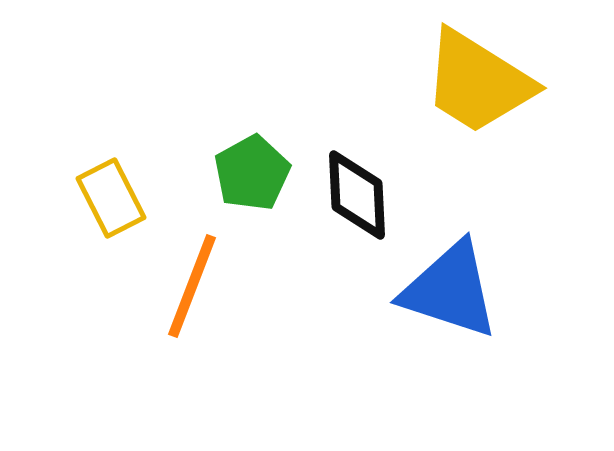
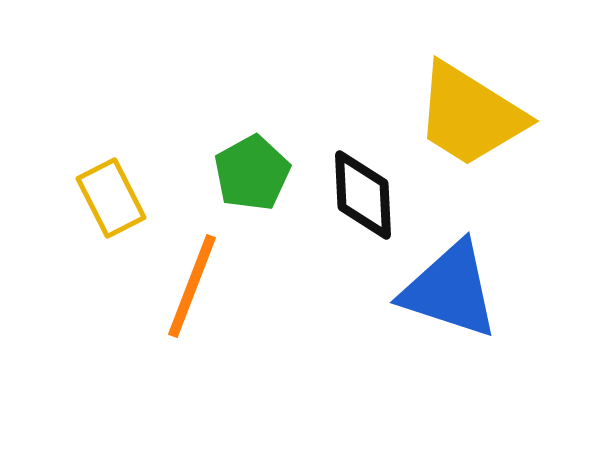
yellow trapezoid: moved 8 px left, 33 px down
black diamond: moved 6 px right
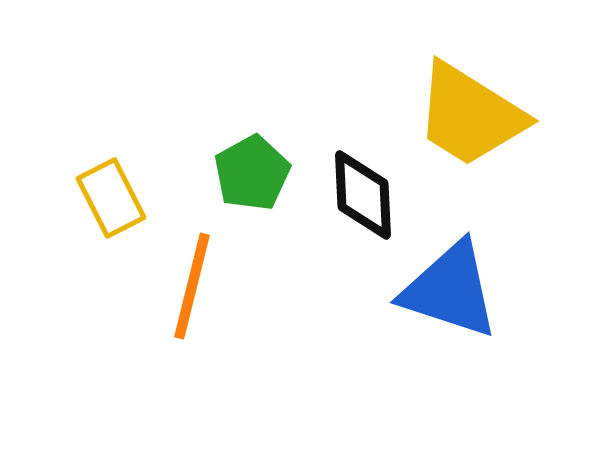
orange line: rotated 7 degrees counterclockwise
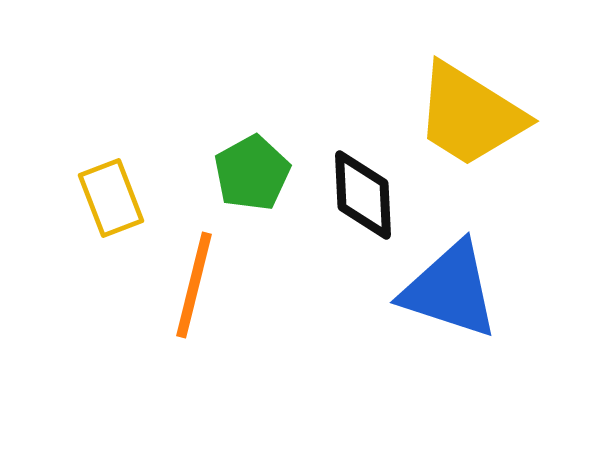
yellow rectangle: rotated 6 degrees clockwise
orange line: moved 2 px right, 1 px up
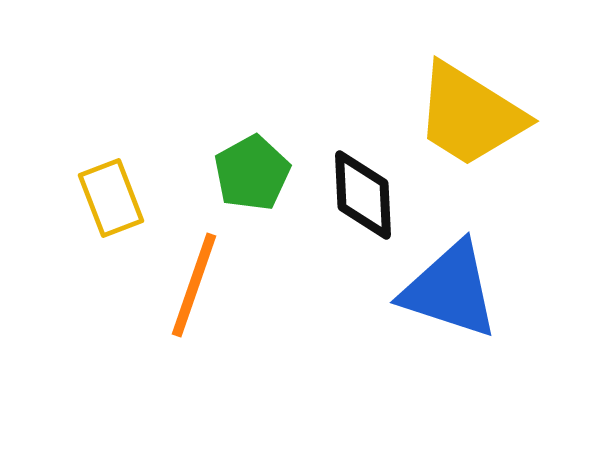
orange line: rotated 5 degrees clockwise
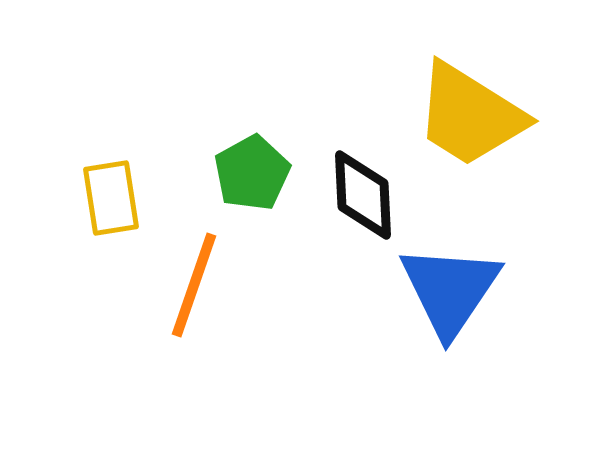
yellow rectangle: rotated 12 degrees clockwise
blue triangle: rotated 46 degrees clockwise
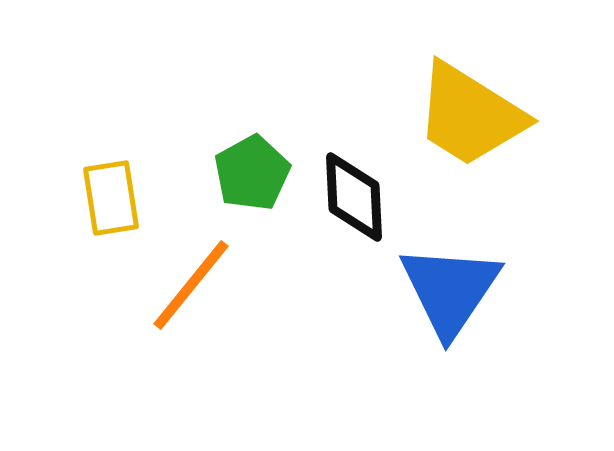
black diamond: moved 9 px left, 2 px down
orange line: moved 3 px left; rotated 20 degrees clockwise
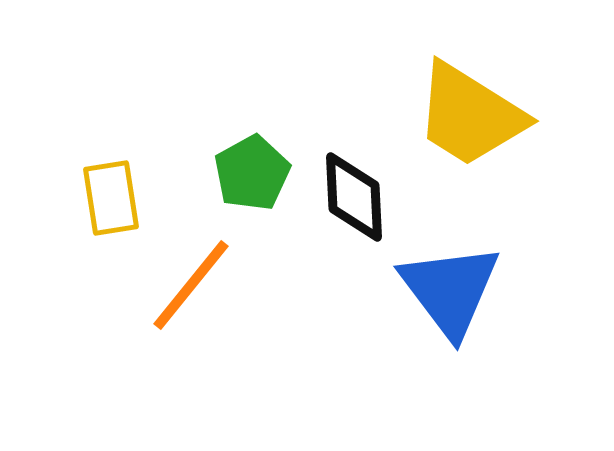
blue triangle: rotated 11 degrees counterclockwise
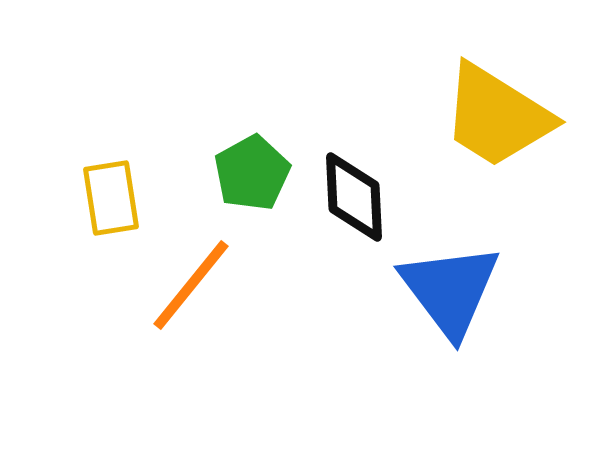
yellow trapezoid: moved 27 px right, 1 px down
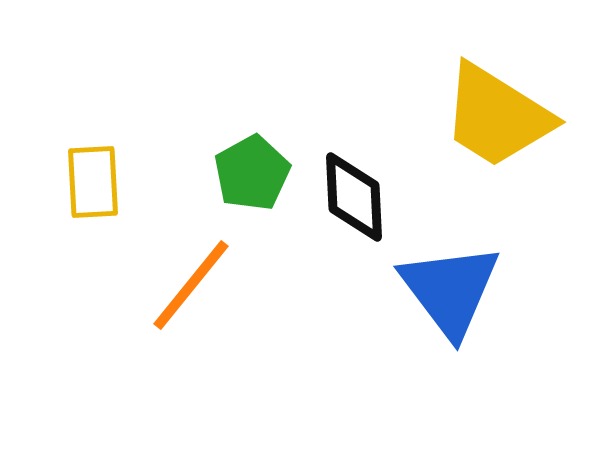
yellow rectangle: moved 18 px left, 16 px up; rotated 6 degrees clockwise
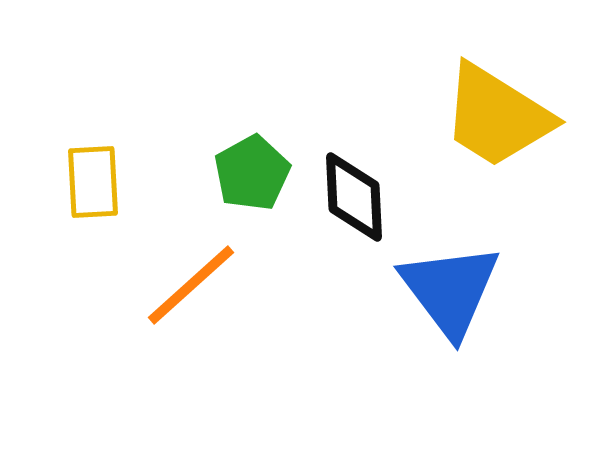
orange line: rotated 9 degrees clockwise
